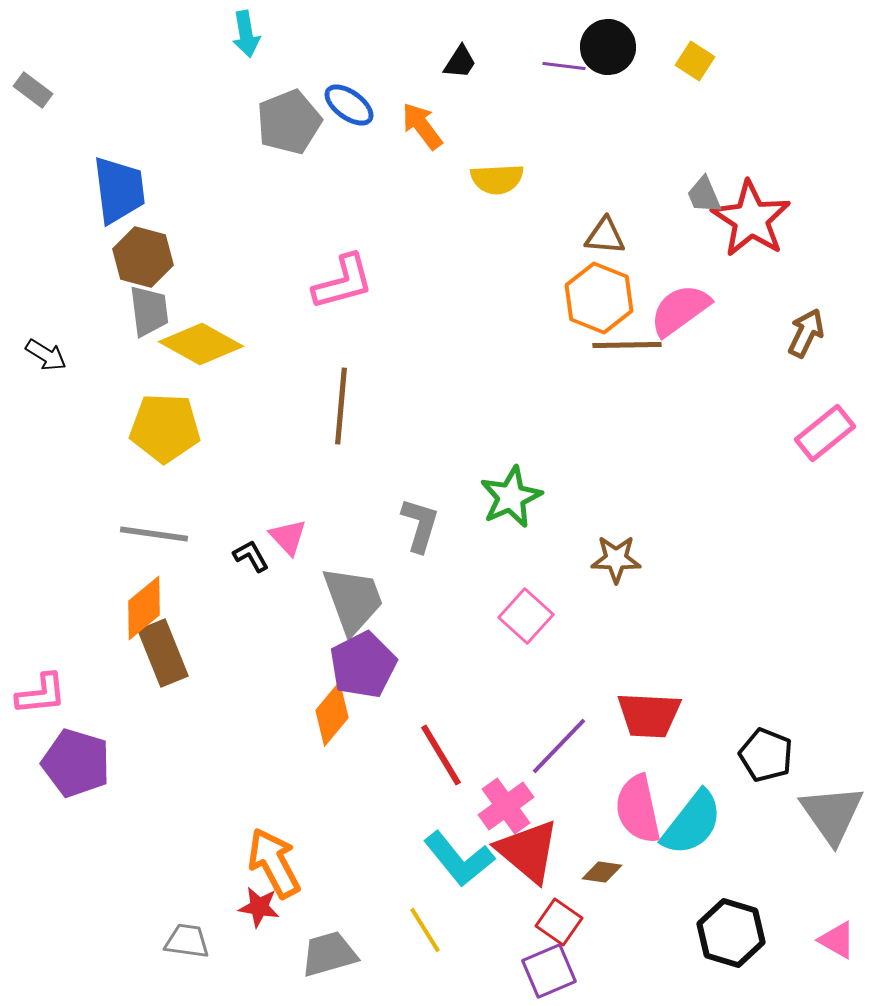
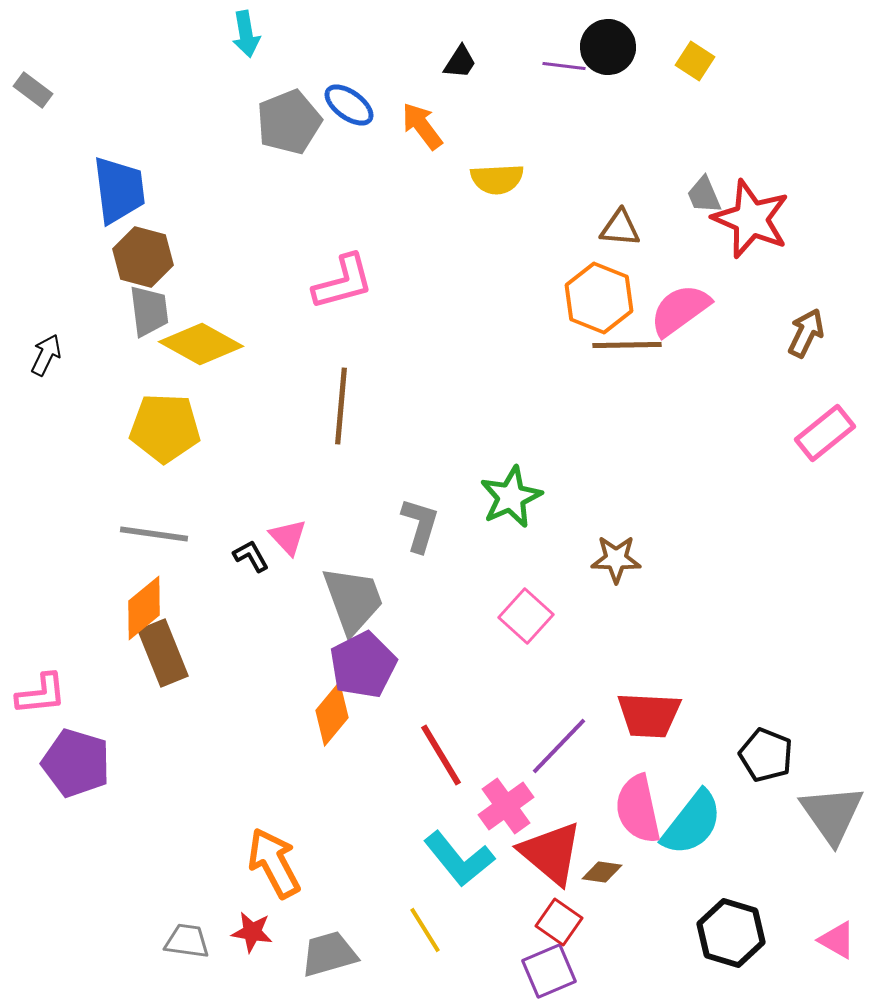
red star at (751, 219): rotated 10 degrees counterclockwise
brown triangle at (605, 236): moved 15 px right, 8 px up
black arrow at (46, 355): rotated 96 degrees counterclockwise
red triangle at (528, 851): moved 23 px right, 2 px down
red star at (259, 907): moved 7 px left, 25 px down
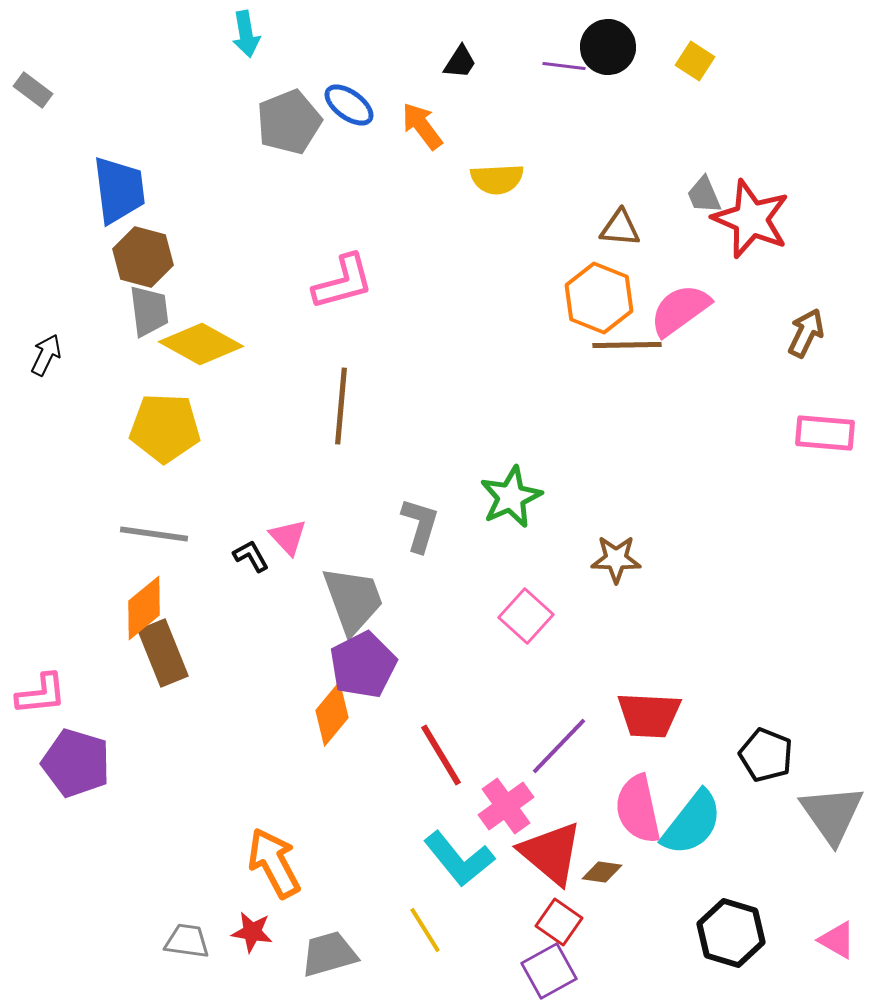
pink rectangle at (825, 433): rotated 44 degrees clockwise
purple square at (549, 971): rotated 6 degrees counterclockwise
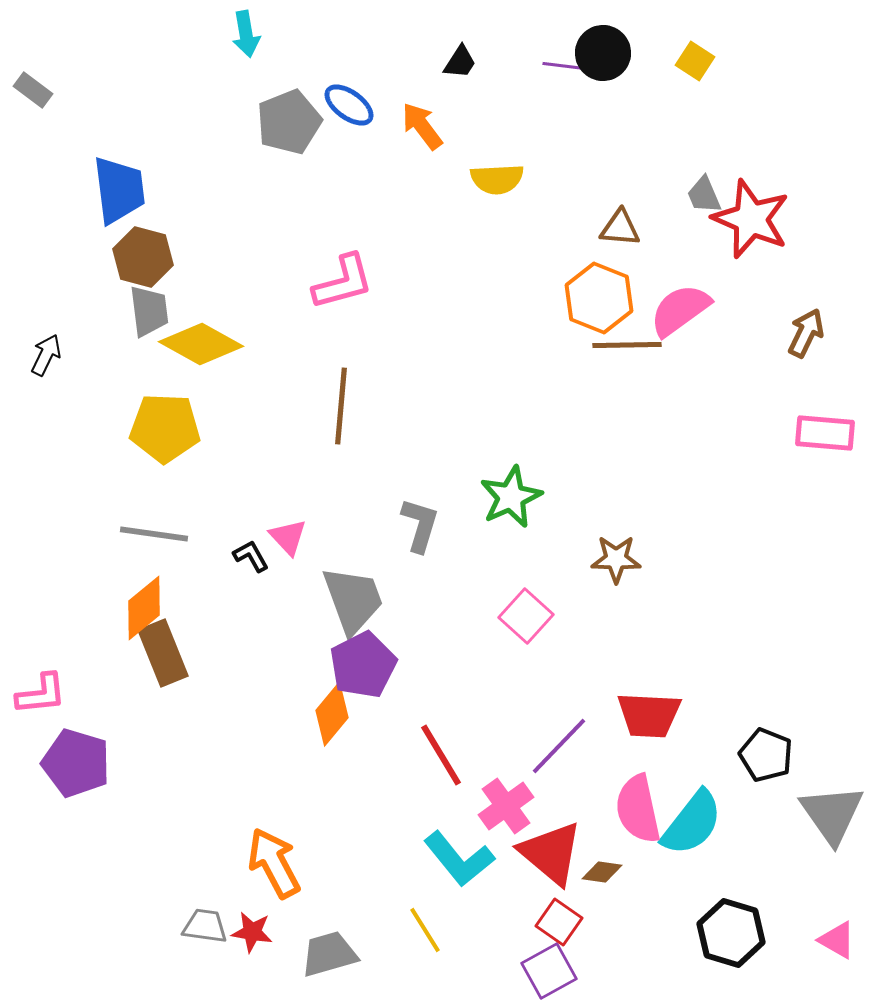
black circle at (608, 47): moved 5 px left, 6 px down
gray trapezoid at (187, 941): moved 18 px right, 15 px up
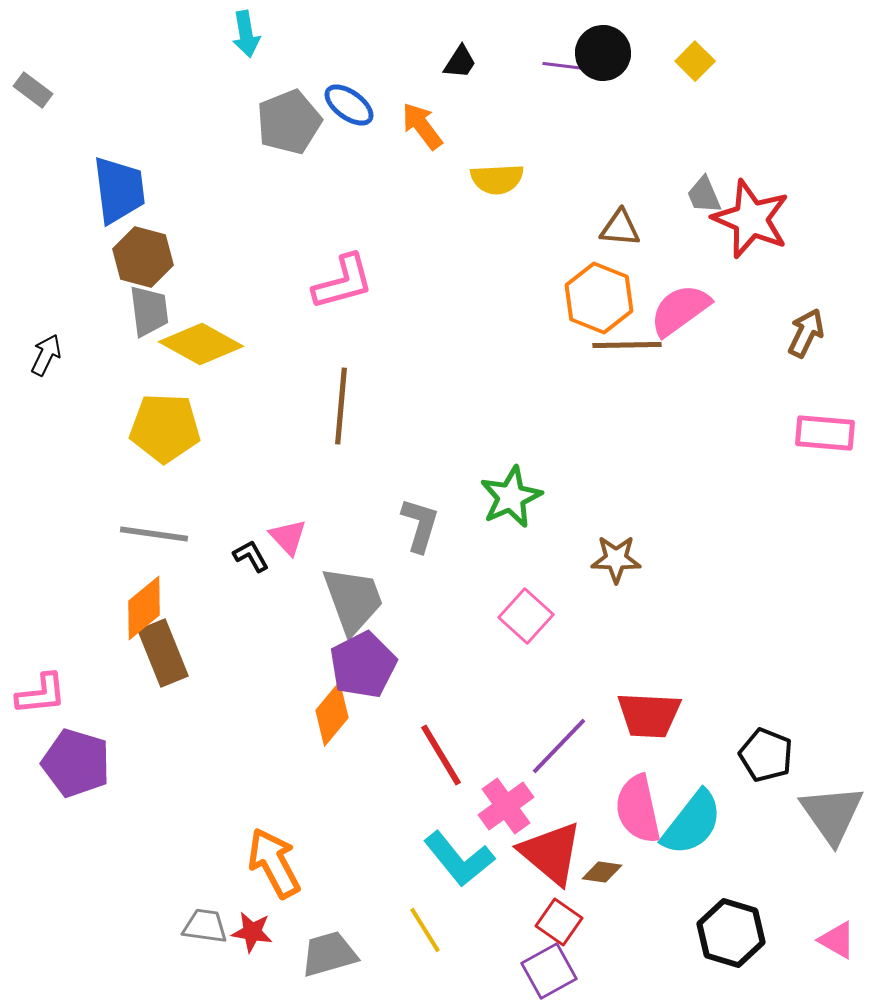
yellow square at (695, 61): rotated 12 degrees clockwise
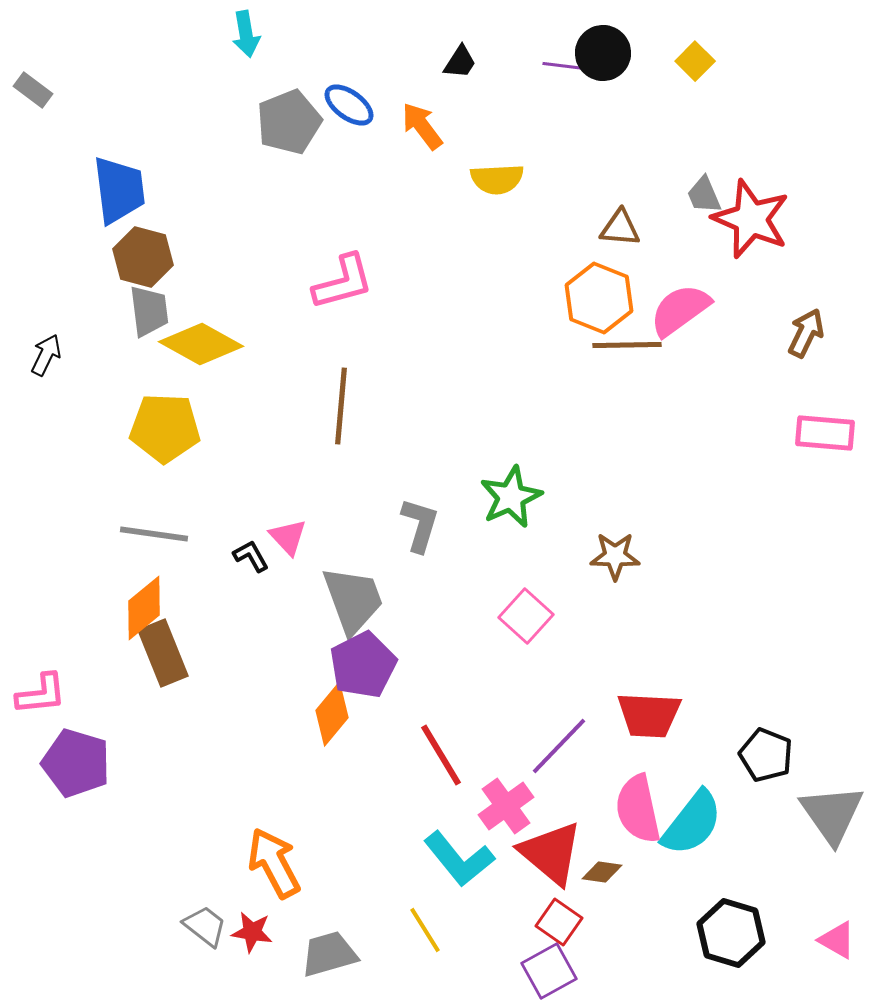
brown star at (616, 559): moved 1 px left, 3 px up
gray trapezoid at (205, 926): rotated 30 degrees clockwise
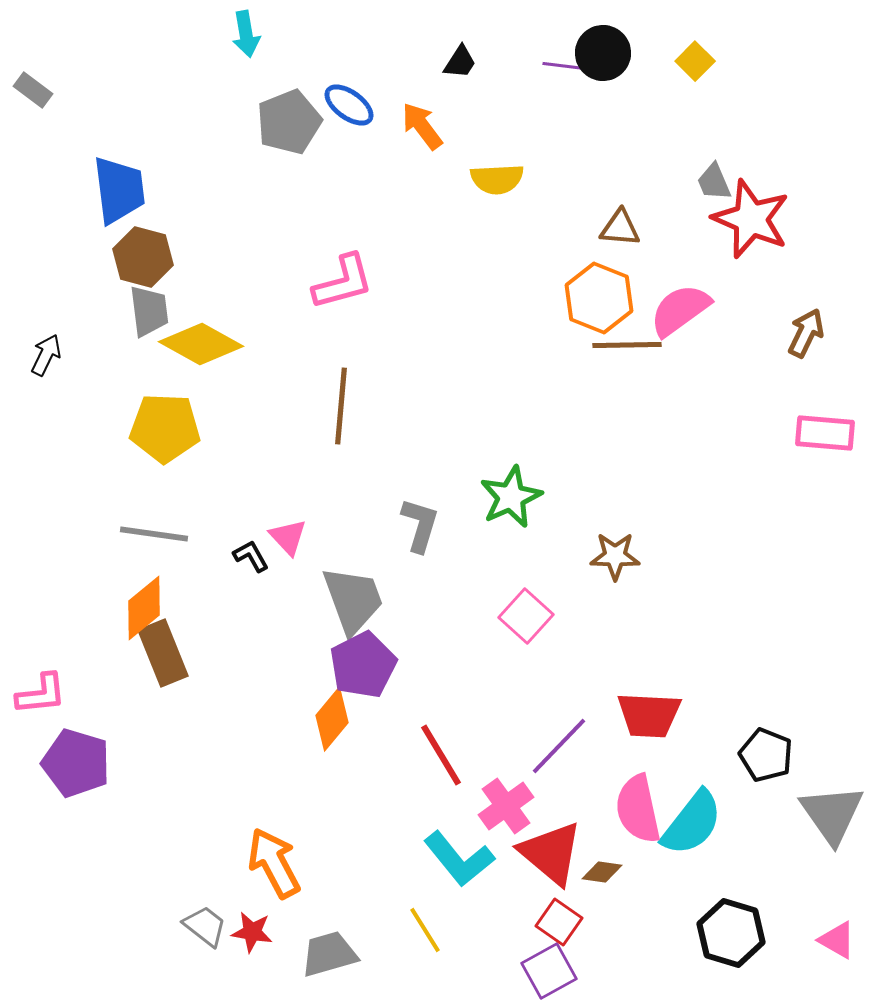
gray trapezoid at (704, 195): moved 10 px right, 13 px up
orange diamond at (332, 714): moved 5 px down
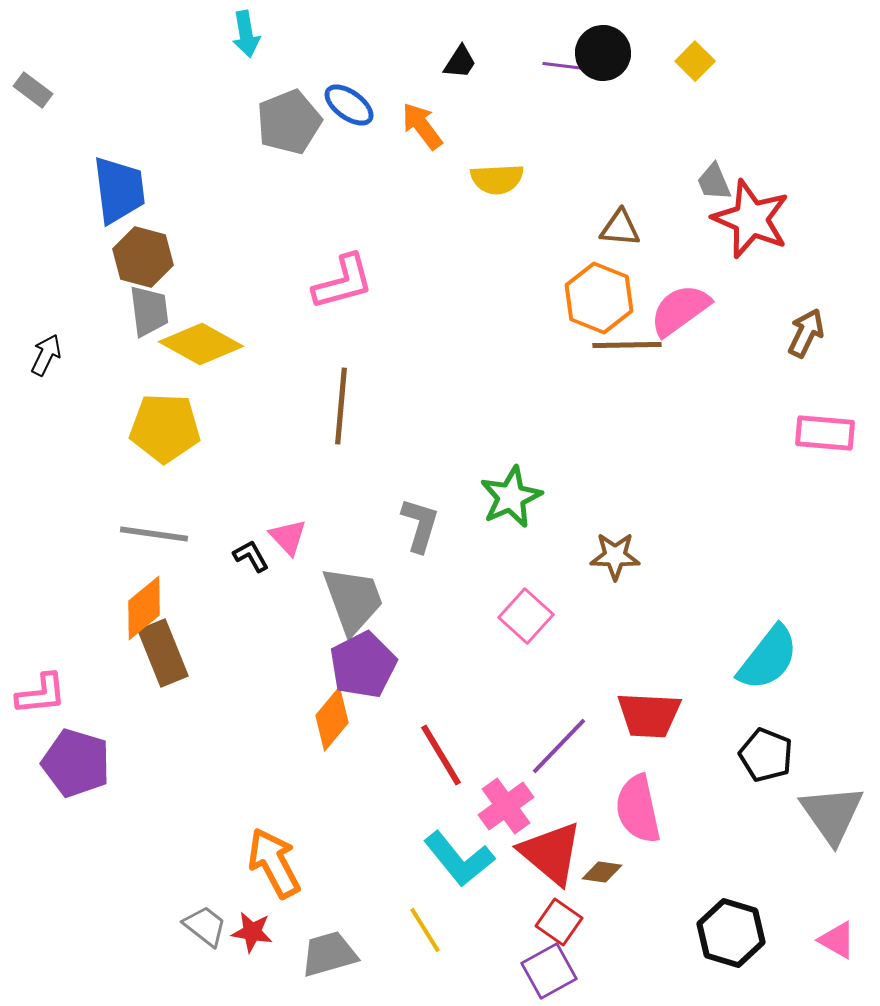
cyan semicircle at (692, 823): moved 76 px right, 165 px up
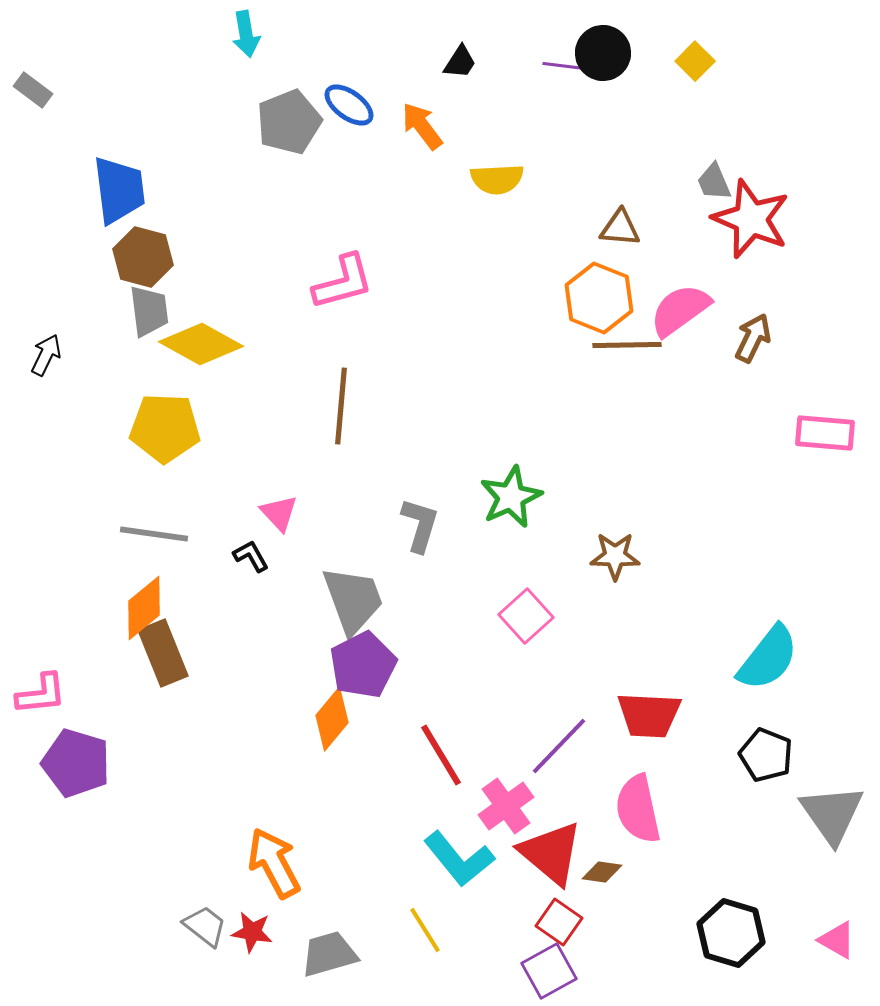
brown arrow at (806, 333): moved 53 px left, 5 px down
pink triangle at (288, 537): moved 9 px left, 24 px up
pink square at (526, 616): rotated 6 degrees clockwise
